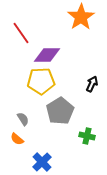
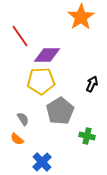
red line: moved 1 px left, 3 px down
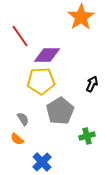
green cross: rotated 28 degrees counterclockwise
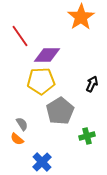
gray semicircle: moved 1 px left, 5 px down
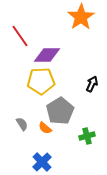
orange semicircle: moved 28 px right, 11 px up
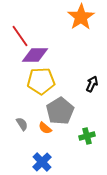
purple diamond: moved 12 px left
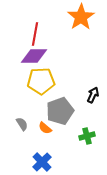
red line: moved 15 px right, 2 px up; rotated 45 degrees clockwise
purple diamond: moved 1 px left, 1 px down
black arrow: moved 1 px right, 11 px down
gray pentagon: rotated 12 degrees clockwise
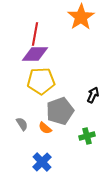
purple diamond: moved 1 px right, 2 px up
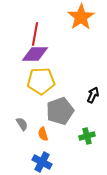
orange semicircle: moved 2 px left, 6 px down; rotated 32 degrees clockwise
blue cross: rotated 18 degrees counterclockwise
